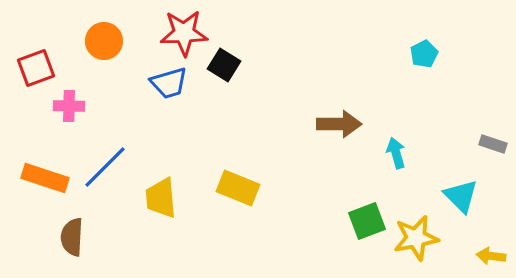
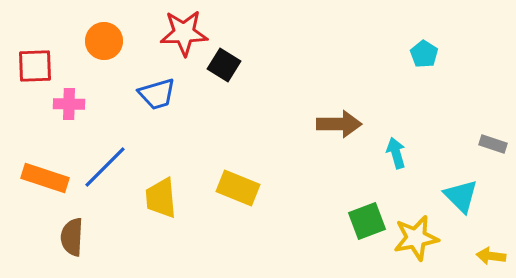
cyan pentagon: rotated 12 degrees counterclockwise
red square: moved 1 px left, 2 px up; rotated 18 degrees clockwise
blue trapezoid: moved 12 px left, 11 px down
pink cross: moved 2 px up
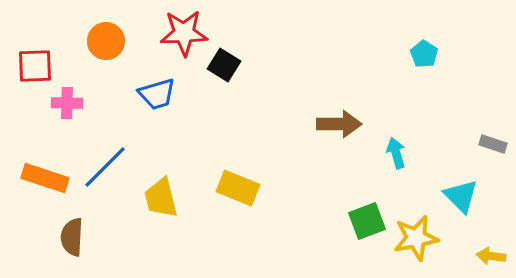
orange circle: moved 2 px right
pink cross: moved 2 px left, 1 px up
yellow trapezoid: rotated 9 degrees counterclockwise
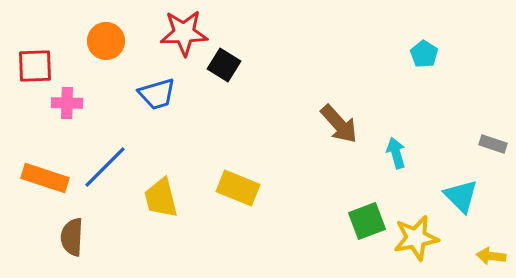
brown arrow: rotated 48 degrees clockwise
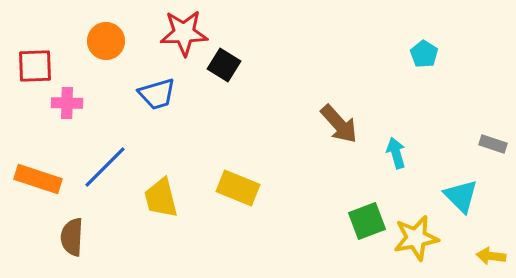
orange rectangle: moved 7 px left, 1 px down
